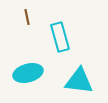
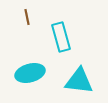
cyan rectangle: moved 1 px right
cyan ellipse: moved 2 px right
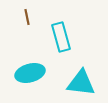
cyan triangle: moved 2 px right, 2 px down
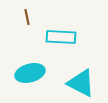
cyan rectangle: rotated 72 degrees counterclockwise
cyan triangle: rotated 20 degrees clockwise
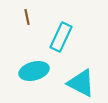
cyan rectangle: rotated 68 degrees counterclockwise
cyan ellipse: moved 4 px right, 2 px up
